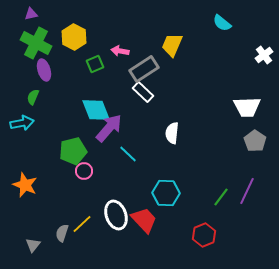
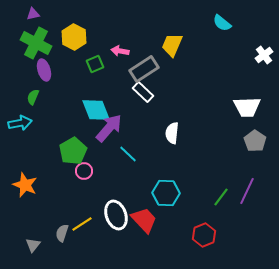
purple triangle: moved 2 px right
cyan arrow: moved 2 px left
green pentagon: rotated 16 degrees counterclockwise
yellow line: rotated 10 degrees clockwise
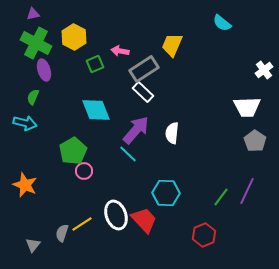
white cross: moved 15 px down
cyan arrow: moved 5 px right; rotated 25 degrees clockwise
purple arrow: moved 27 px right, 2 px down
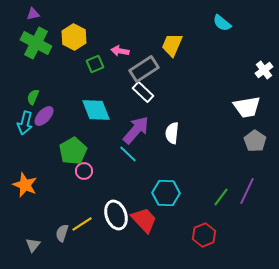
purple ellipse: moved 46 px down; rotated 60 degrees clockwise
white trapezoid: rotated 8 degrees counterclockwise
cyan arrow: rotated 90 degrees clockwise
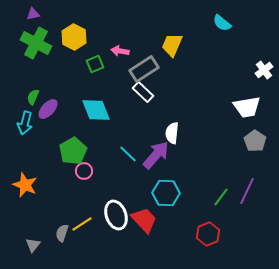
purple ellipse: moved 4 px right, 7 px up
purple arrow: moved 20 px right, 25 px down
red hexagon: moved 4 px right, 1 px up
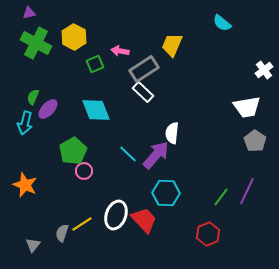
purple triangle: moved 4 px left, 1 px up
white ellipse: rotated 40 degrees clockwise
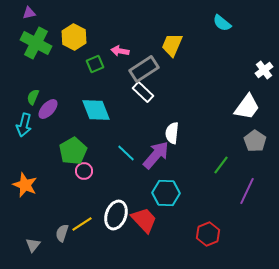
white trapezoid: rotated 44 degrees counterclockwise
cyan arrow: moved 1 px left, 2 px down
cyan line: moved 2 px left, 1 px up
green line: moved 32 px up
